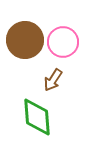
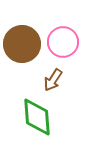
brown circle: moved 3 px left, 4 px down
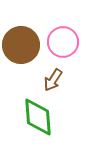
brown circle: moved 1 px left, 1 px down
green diamond: moved 1 px right
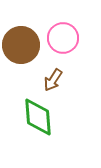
pink circle: moved 4 px up
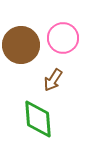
green diamond: moved 2 px down
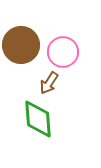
pink circle: moved 14 px down
brown arrow: moved 4 px left, 3 px down
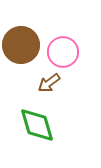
brown arrow: rotated 20 degrees clockwise
green diamond: moved 1 px left, 6 px down; rotated 12 degrees counterclockwise
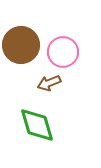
brown arrow: rotated 15 degrees clockwise
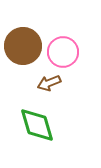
brown circle: moved 2 px right, 1 px down
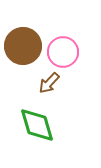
brown arrow: rotated 25 degrees counterclockwise
